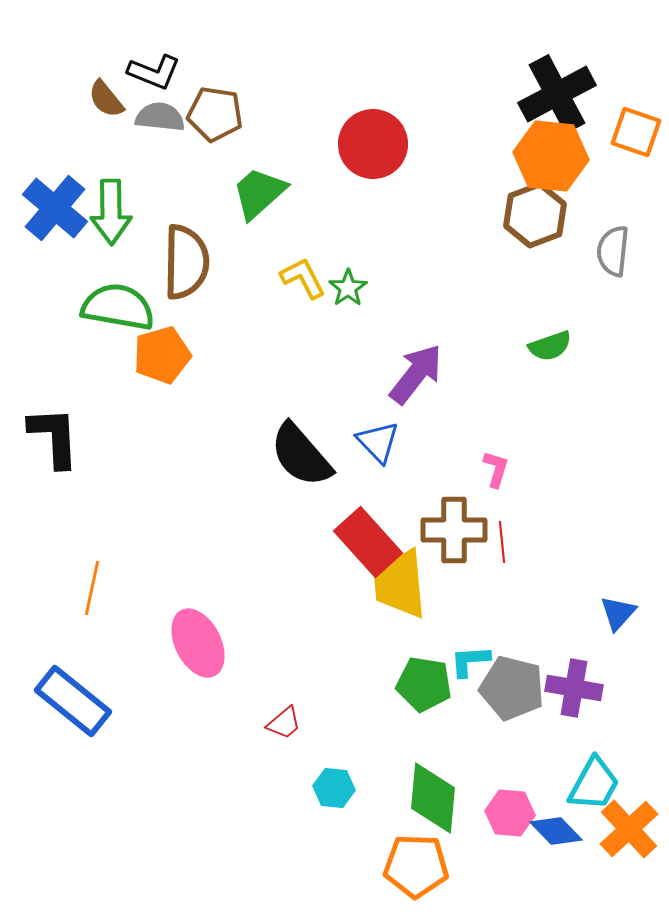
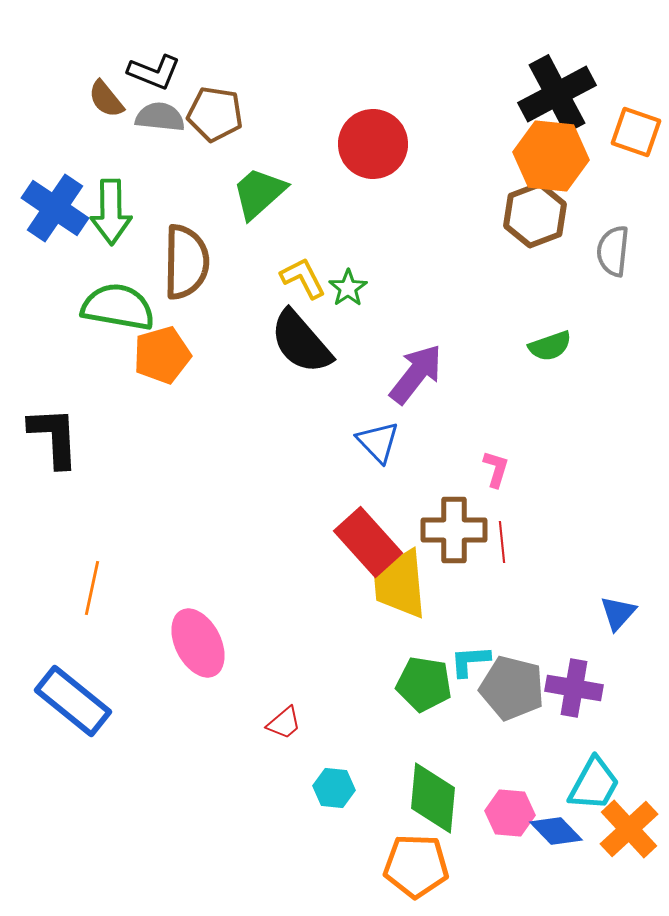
blue cross at (55, 208): rotated 6 degrees counterclockwise
black semicircle at (301, 455): moved 113 px up
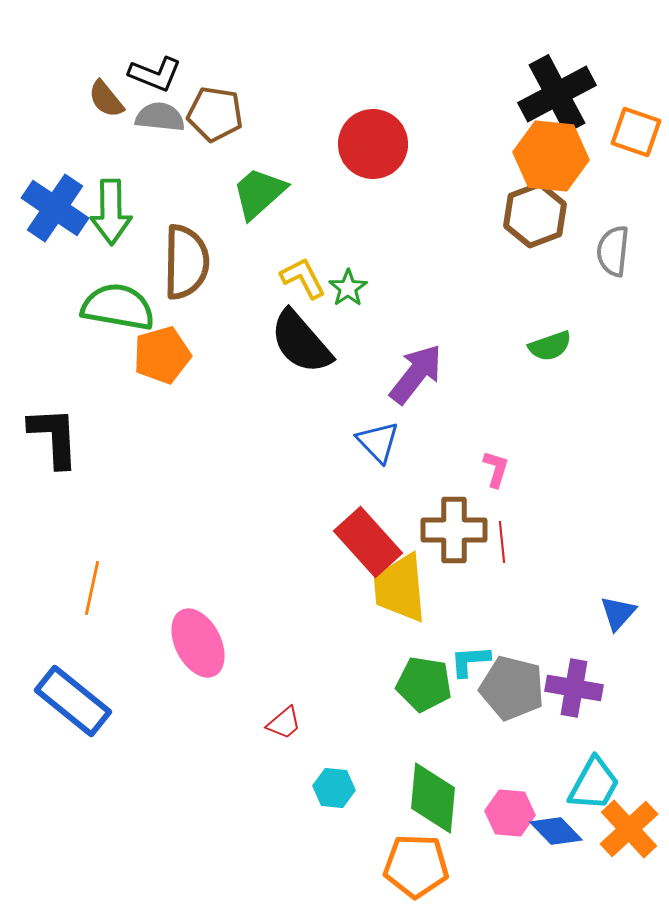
black L-shape at (154, 72): moved 1 px right, 2 px down
yellow trapezoid at (400, 584): moved 4 px down
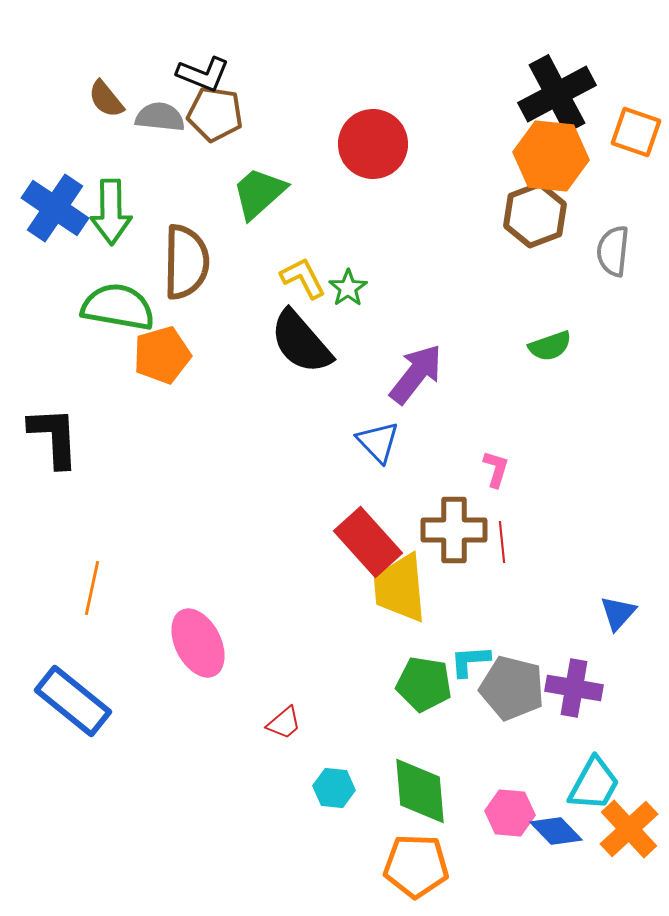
black L-shape at (155, 74): moved 48 px right
green diamond at (433, 798): moved 13 px left, 7 px up; rotated 10 degrees counterclockwise
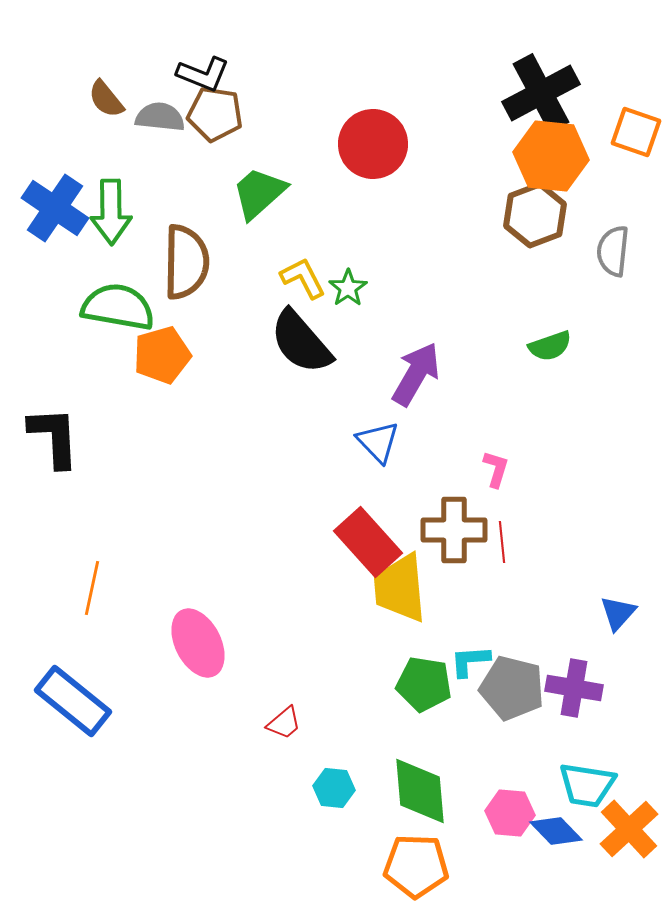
black cross at (557, 94): moved 16 px left, 1 px up
purple arrow at (416, 374): rotated 8 degrees counterclockwise
cyan trapezoid at (594, 784): moved 7 px left, 1 px down; rotated 70 degrees clockwise
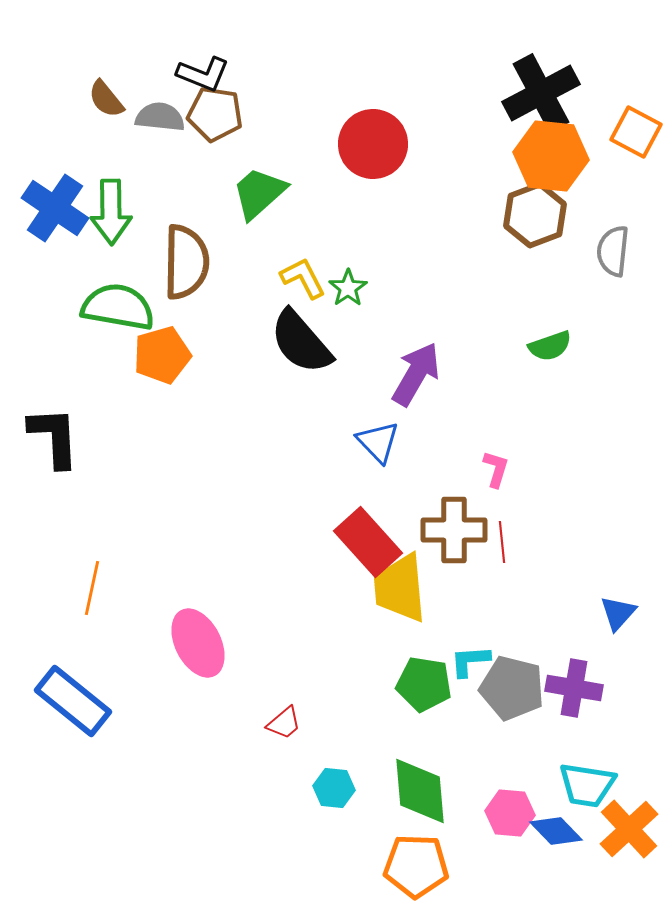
orange square at (636, 132): rotated 9 degrees clockwise
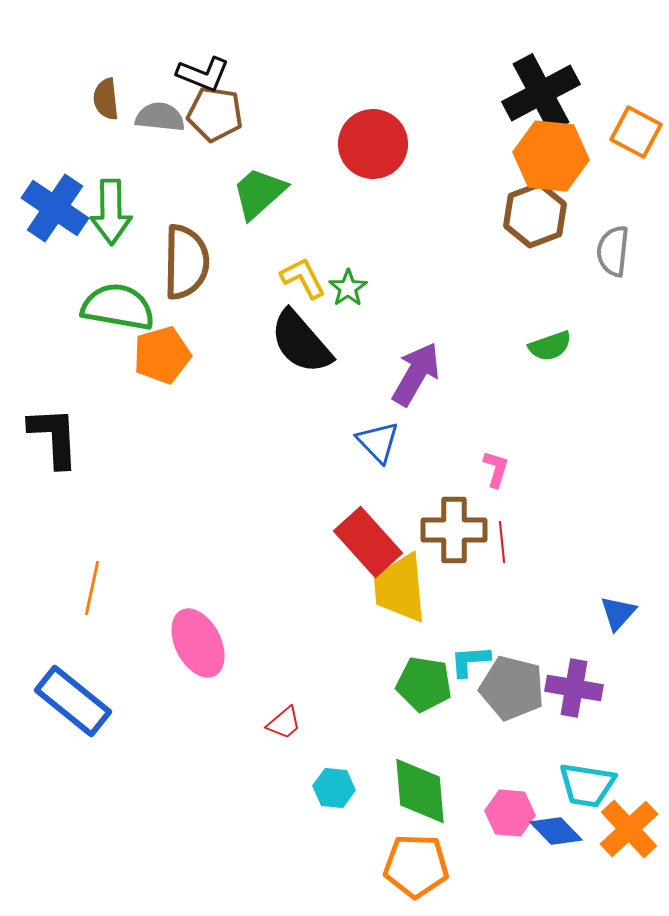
brown semicircle at (106, 99): rotated 33 degrees clockwise
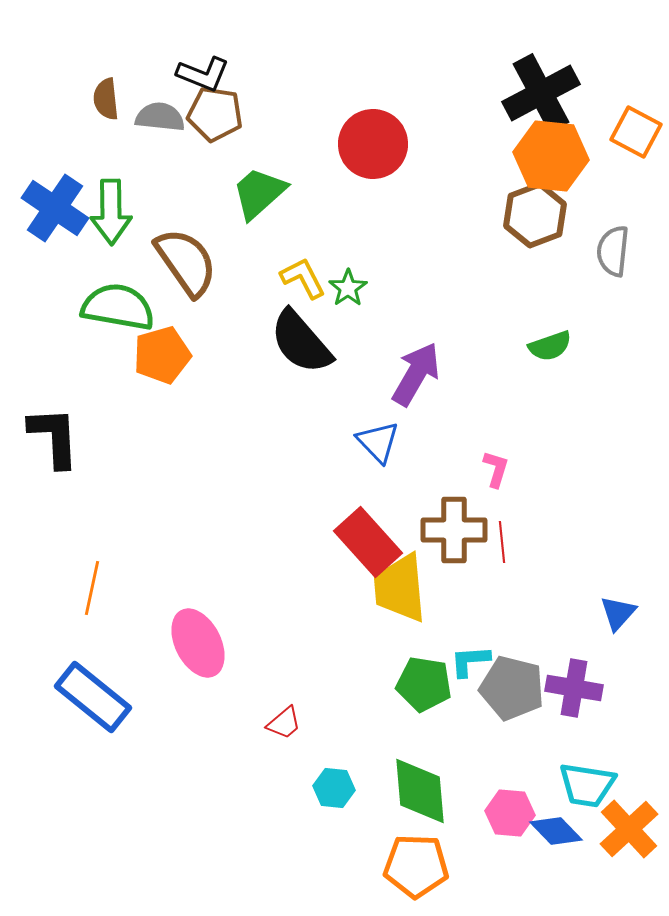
brown semicircle at (186, 262): rotated 36 degrees counterclockwise
blue rectangle at (73, 701): moved 20 px right, 4 px up
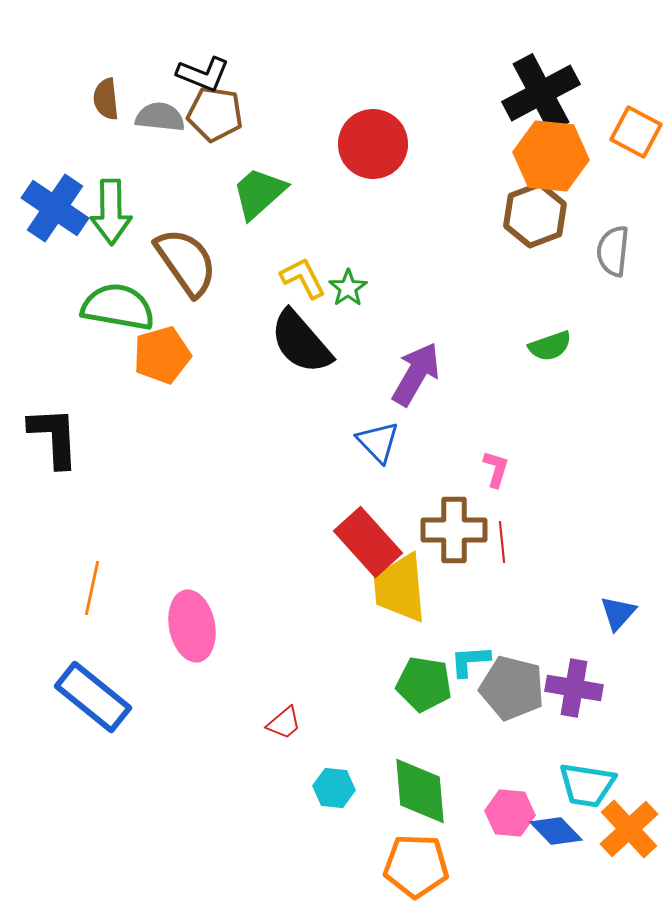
pink ellipse at (198, 643): moved 6 px left, 17 px up; rotated 16 degrees clockwise
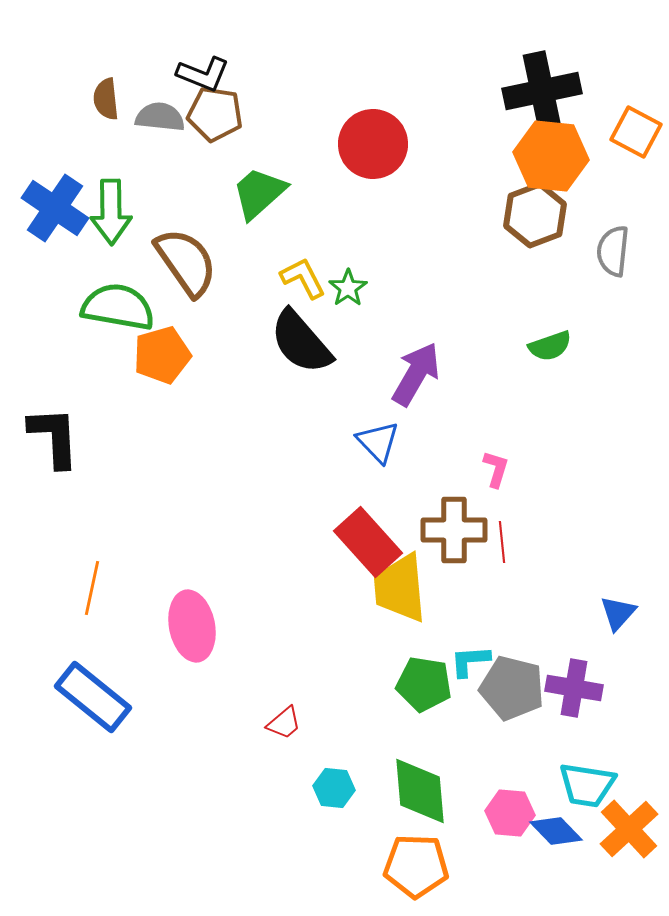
black cross at (541, 93): moved 1 px right, 2 px up; rotated 16 degrees clockwise
